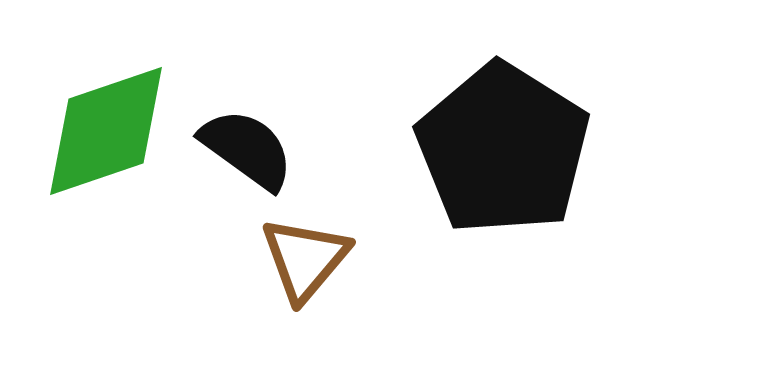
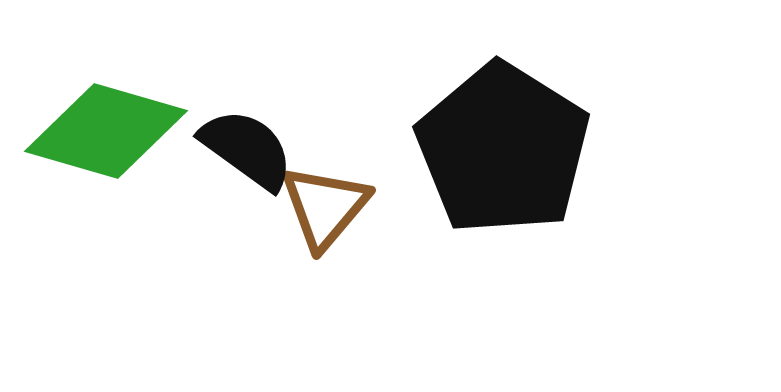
green diamond: rotated 35 degrees clockwise
brown triangle: moved 20 px right, 52 px up
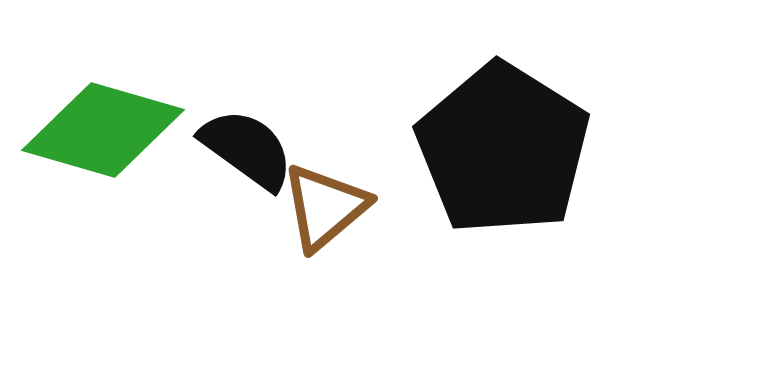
green diamond: moved 3 px left, 1 px up
brown triangle: rotated 10 degrees clockwise
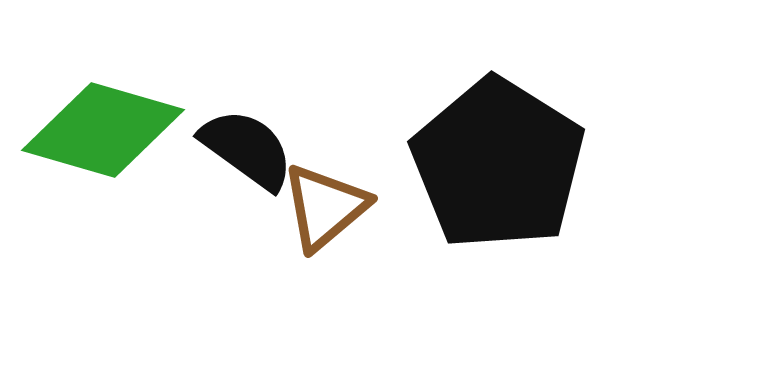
black pentagon: moved 5 px left, 15 px down
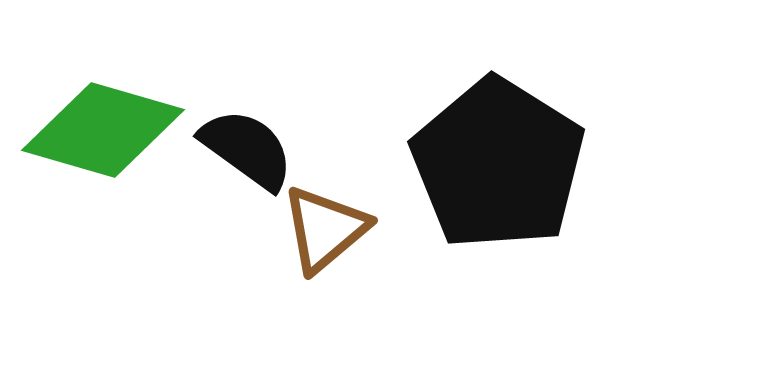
brown triangle: moved 22 px down
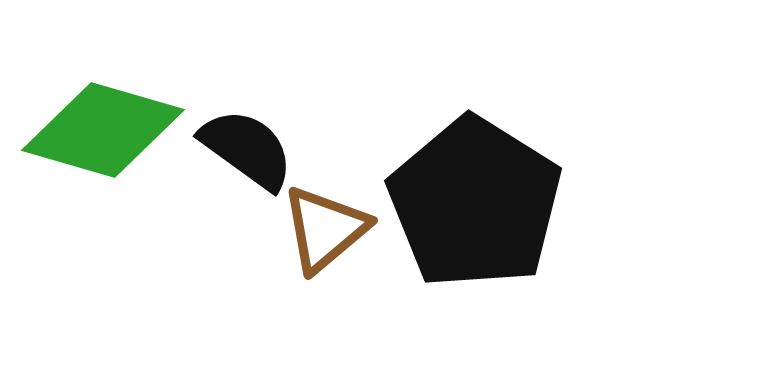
black pentagon: moved 23 px left, 39 px down
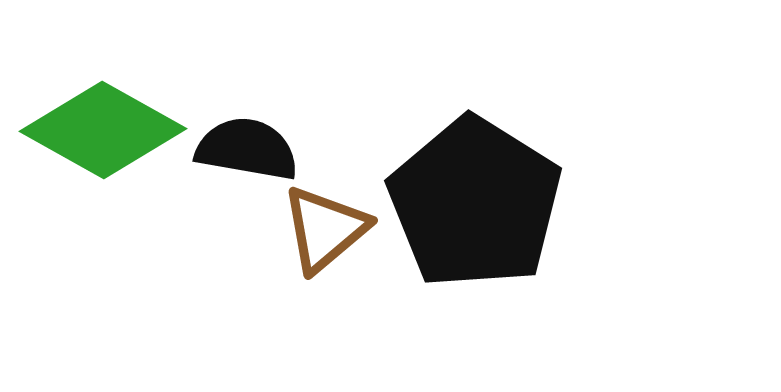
green diamond: rotated 13 degrees clockwise
black semicircle: rotated 26 degrees counterclockwise
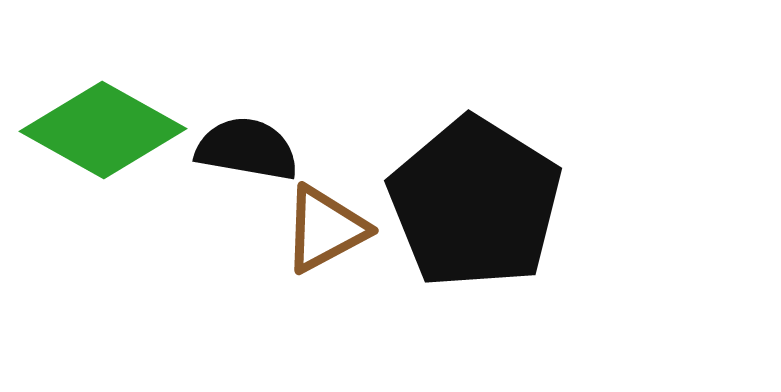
brown triangle: rotated 12 degrees clockwise
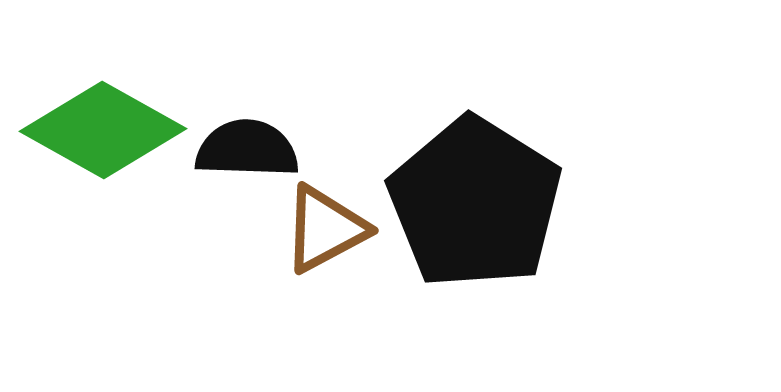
black semicircle: rotated 8 degrees counterclockwise
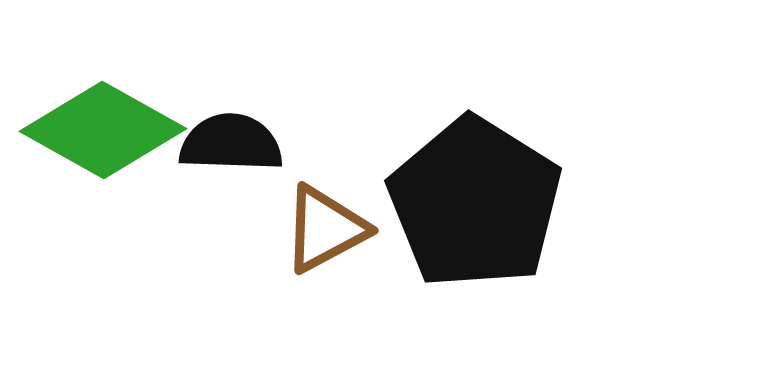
black semicircle: moved 16 px left, 6 px up
